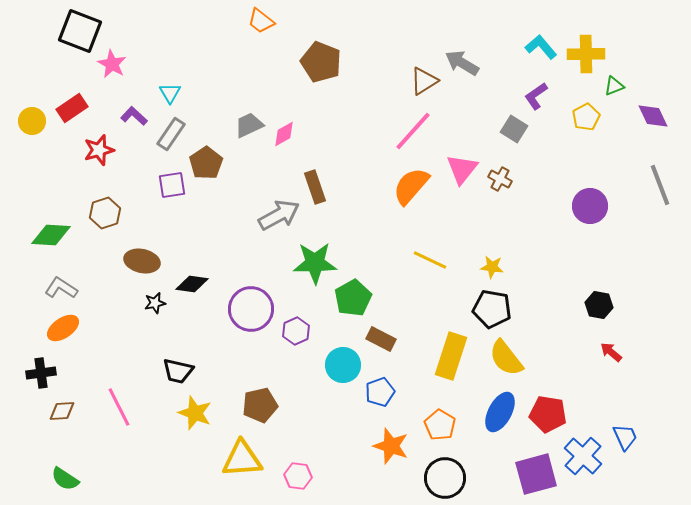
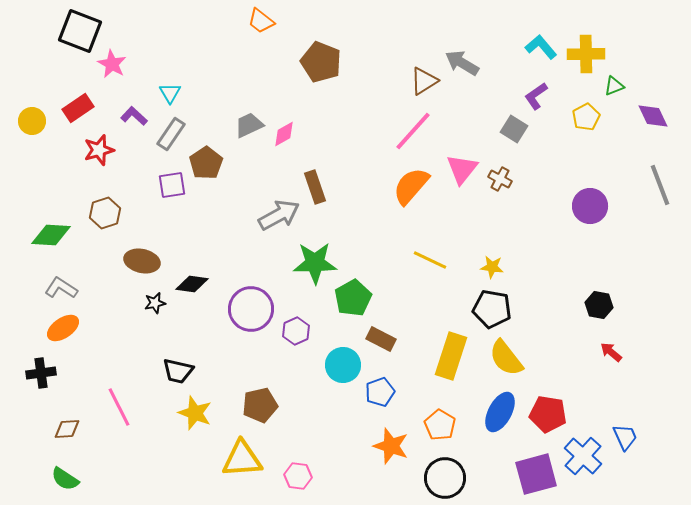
red rectangle at (72, 108): moved 6 px right
brown diamond at (62, 411): moved 5 px right, 18 px down
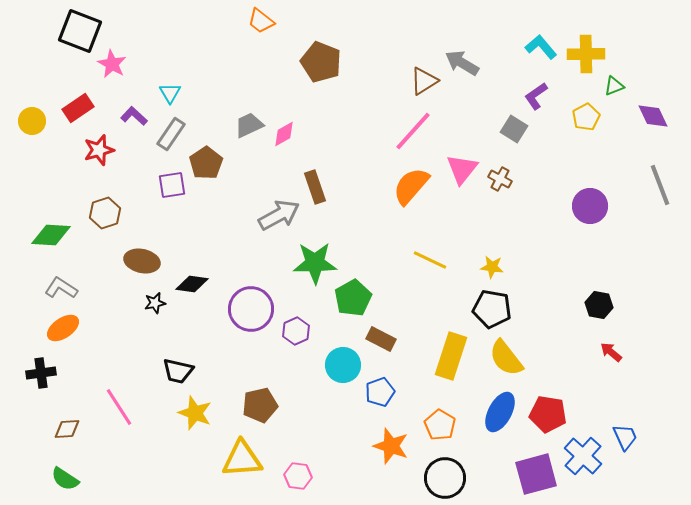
pink line at (119, 407): rotated 6 degrees counterclockwise
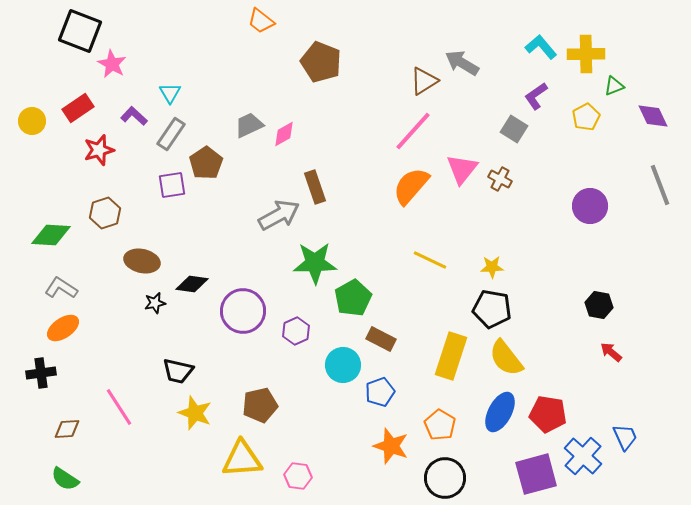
yellow star at (492, 267): rotated 10 degrees counterclockwise
purple circle at (251, 309): moved 8 px left, 2 px down
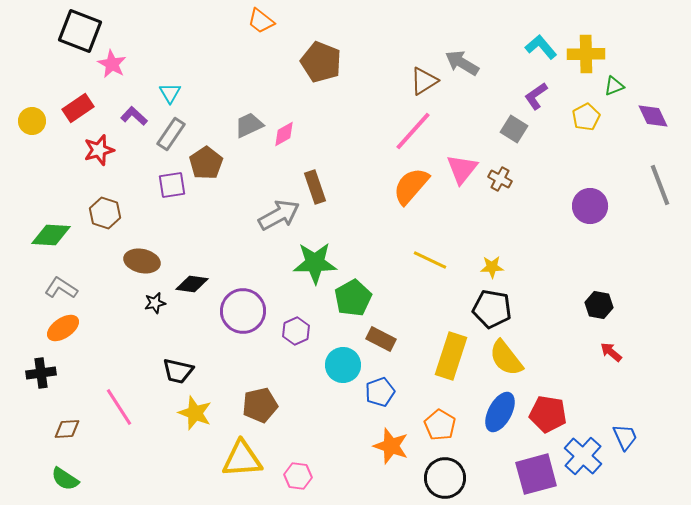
brown hexagon at (105, 213): rotated 24 degrees counterclockwise
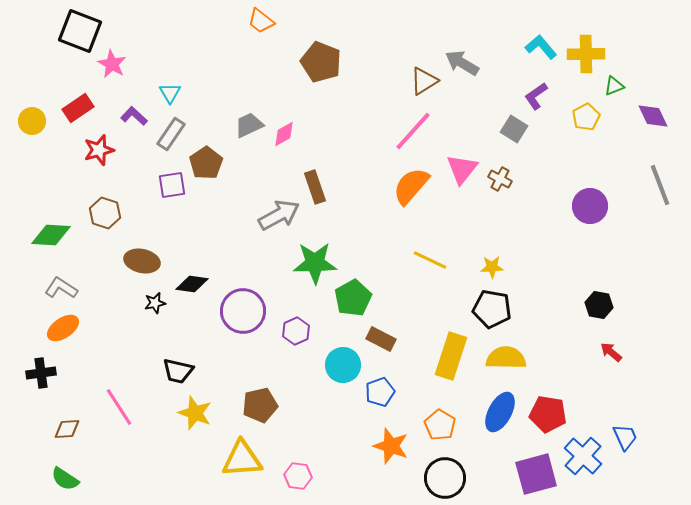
yellow semicircle at (506, 358): rotated 129 degrees clockwise
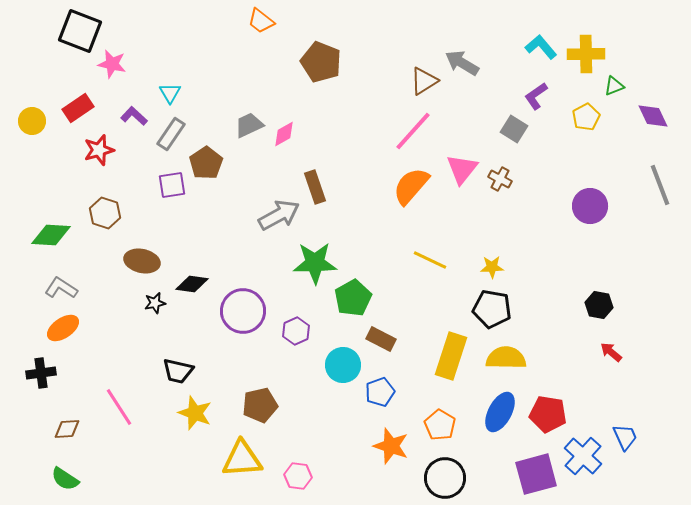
pink star at (112, 64): rotated 16 degrees counterclockwise
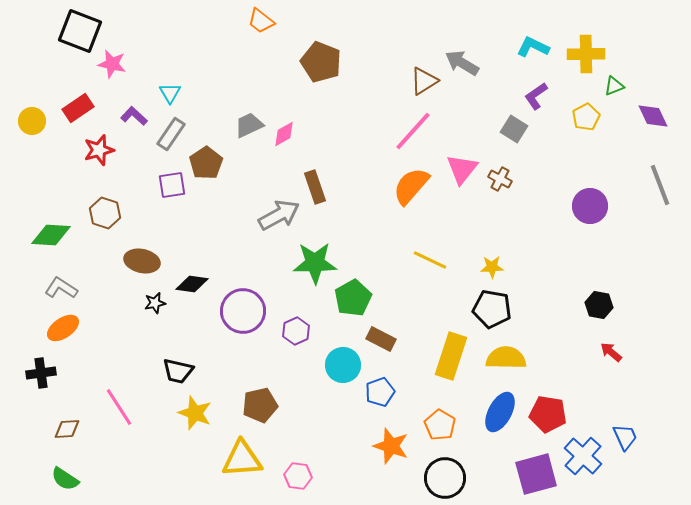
cyan L-shape at (541, 47): moved 8 px left; rotated 24 degrees counterclockwise
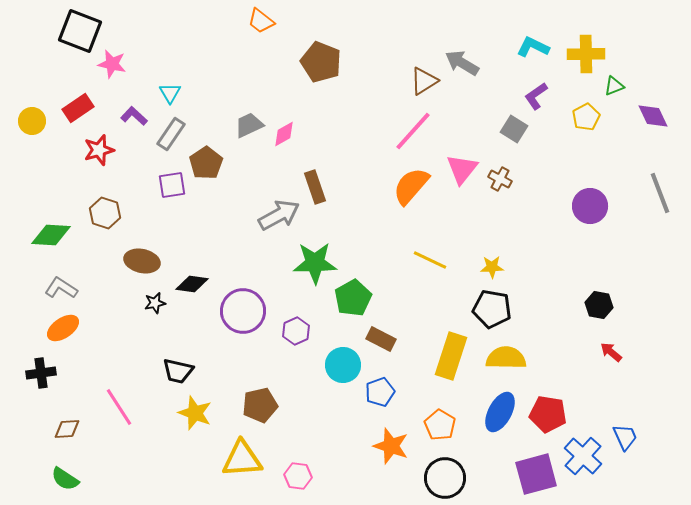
gray line at (660, 185): moved 8 px down
